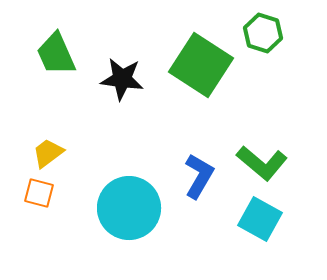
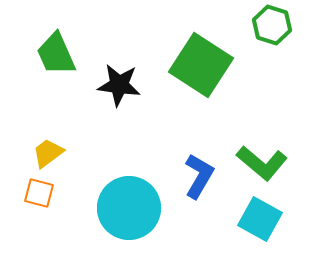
green hexagon: moved 9 px right, 8 px up
black star: moved 3 px left, 6 px down
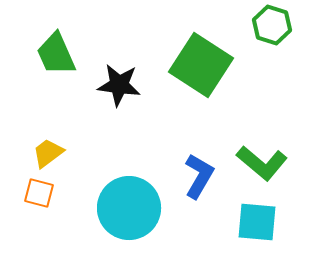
cyan square: moved 3 px left, 3 px down; rotated 24 degrees counterclockwise
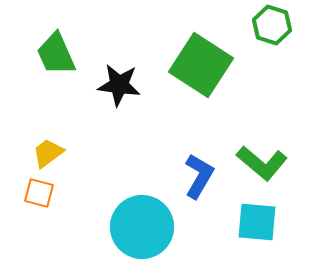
cyan circle: moved 13 px right, 19 px down
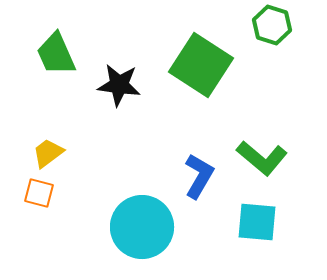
green L-shape: moved 5 px up
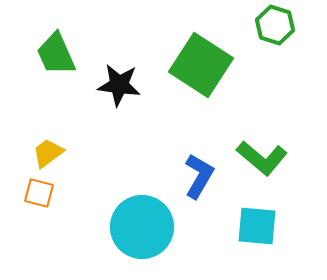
green hexagon: moved 3 px right
cyan square: moved 4 px down
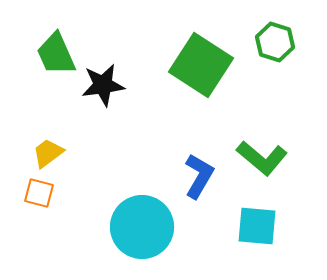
green hexagon: moved 17 px down
black star: moved 16 px left; rotated 15 degrees counterclockwise
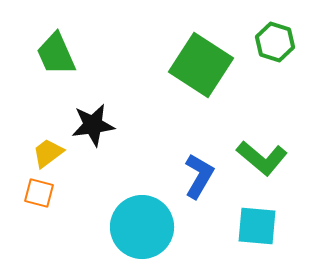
black star: moved 10 px left, 40 px down
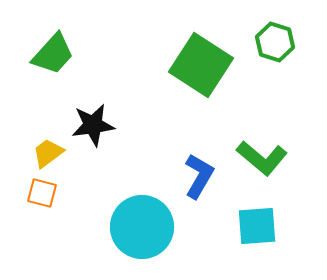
green trapezoid: moved 3 px left; rotated 114 degrees counterclockwise
orange square: moved 3 px right
cyan square: rotated 9 degrees counterclockwise
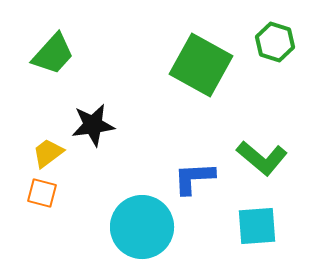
green square: rotated 4 degrees counterclockwise
blue L-shape: moved 5 px left, 2 px down; rotated 123 degrees counterclockwise
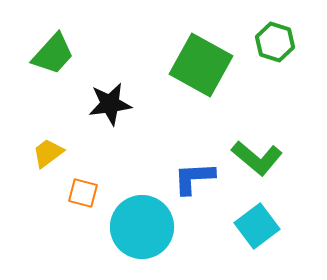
black star: moved 17 px right, 21 px up
green L-shape: moved 5 px left
orange square: moved 41 px right
cyan square: rotated 33 degrees counterclockwise
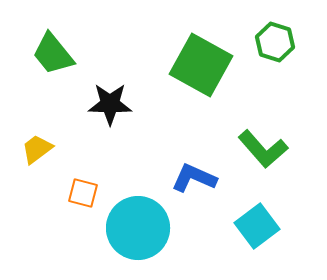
green trapezoid: rotated 99 degrees clockwise
black star: rotated 9 degrees clockwise
yellow trapezoid: moved 11 px left, 4 px up
green L-shape: moved 6 px right, 9 px up; rotated 9 degrees clockwise
blue L-shape: rotated 27 degrees clockwise
cyan circle: moved 4 px left, 1 px down
